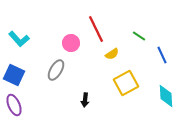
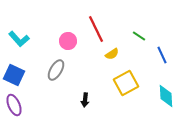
pink circle: moved 3 px left, 2 px up
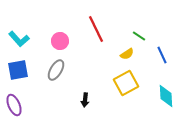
pink circle: moved 8 px left
yellow semicircle: moved 15 px right
blue square: moved 4 px right, 5 px up; rotated 35 degrees counterclockwise
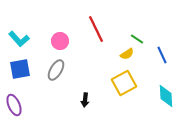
green line: moved 2 px left, 3 px down
blue square: moved 2 px right, 1 px up
yellow square: moved 2 px left
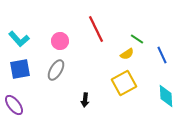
purple ellipse: rotated 15 degrees counterclockwise
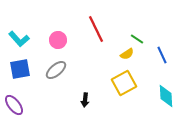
pink circle: moved 2 px left, 1 px up
gray ellipse: rotated 20 degrees clockwise
